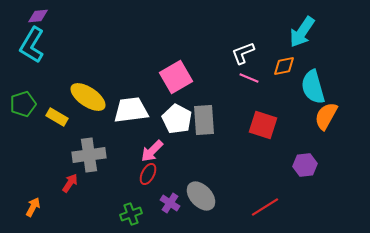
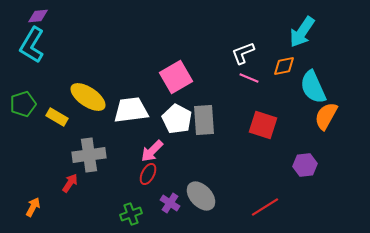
cyan semicircle: rotated 8 degrees counterclockwise
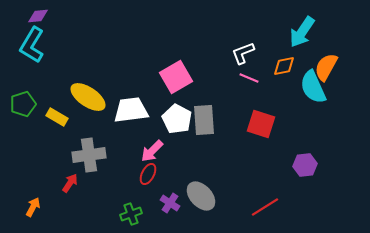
orange semicircle: moved 49 px up
red square: moved 2 px left, 1 px up
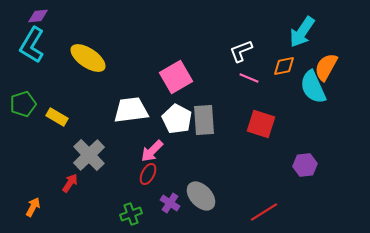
white L-shape: moved 2 px left, 2 px up
yellow ellipse: moved 39 px up
gray cross: rotated 36 degrees counterclockwise
red line: moved 1 px left, 5 px down
